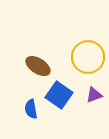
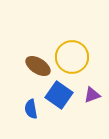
yellow circle: moved 16 px left
purple triangle: moved 2 px left
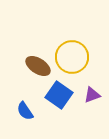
blue semicircle: moved 6 px left, 2 px down; rotated 24 degrees counterclockwise
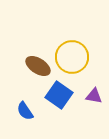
purple triangle: moved 2 px right, 1 px down; rotated 30 degrees clockwise
